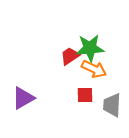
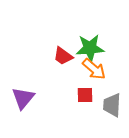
red trapezoid: moved 7 px left; rotated 110 degrees counterclockwise
orange arrow: rotated 15 degrees clockwise
purple triangle: rotated 20 degrees counterclockwise
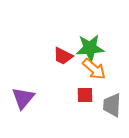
red trapezoid: rotated 10 degrees counterclockwise
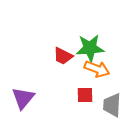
orange arrow: moved 3 px right; rotated 20 degrees counterclockwise
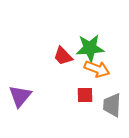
red trapezoid: rotated 20 degrees clockwise
purple triangle: moved 3 px left, 2 px up
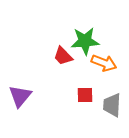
green star: moved 5 px left, 7 px up
orange arrow: moved 7 px right, 6 px up
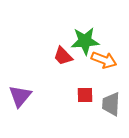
orange arrow: moved 3 px up
gray trapezoid: moved 1 px left, 1 px up
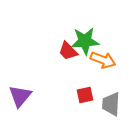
red trapezoid: moved 5 px right, 5 px up
orange arrow: moved 1 px left
red square: rotated 12 degrees counterclockwise
